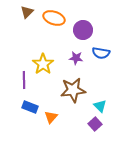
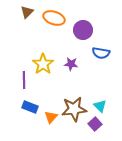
purple star: moved 5 px left, 6 px down
brown star: moved 1 px right, 19 px down
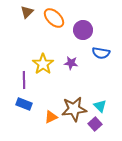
orange ellipse: rotated 25 degrees clockwise
purple star: moved 1 px up
blue rectangle: moved 6 px left, 3 px up
orange triangle: rotated 24 degrees clockwise
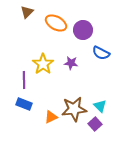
orange ellipse: moved 2 px right, 5 px down; rotated 15 degrees counterclockwise
blue semicircle: rotated 18 degrees clockwise
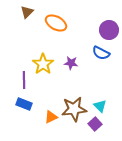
purple circle: moved 26 px right
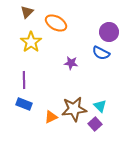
purple circle: moved 2 px down
yellow star: moved 12 px left, 22 px up
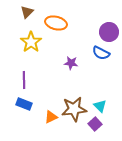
orange ellipse: rotated 15 degrees counterclockwise
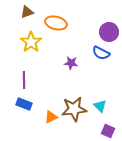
brown triangle: rotated 24 degrees clockwise
purple square: moved 13 px right, 7 px down; rotated 24 degrees counterclockwise
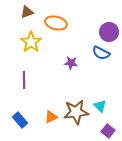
blue rectangle: moved 4 px left, 16 px down; rotated 28 degrees clockwise
brown star: moved 2 px right, 3 px down
purple square: rotated 16 degrees clockwise
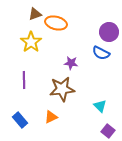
brown triangle: moved 8 px right, 2 px down
brown star: moved 14 px left, 23 px up
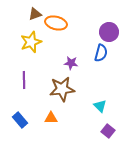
yellow star: rotated 15 degrees clockwise
blue semicircle: rotated 102 degrees counterclockwise
orange triangle: moved 1 px down; rotated 24 degrees clockwise
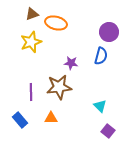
brown triangle: moved 3 px left
blue semicircle: moved 3 px down
purple line: moved 7 px right, 12 px down
brown star: moved 3 px left, 2 px up
